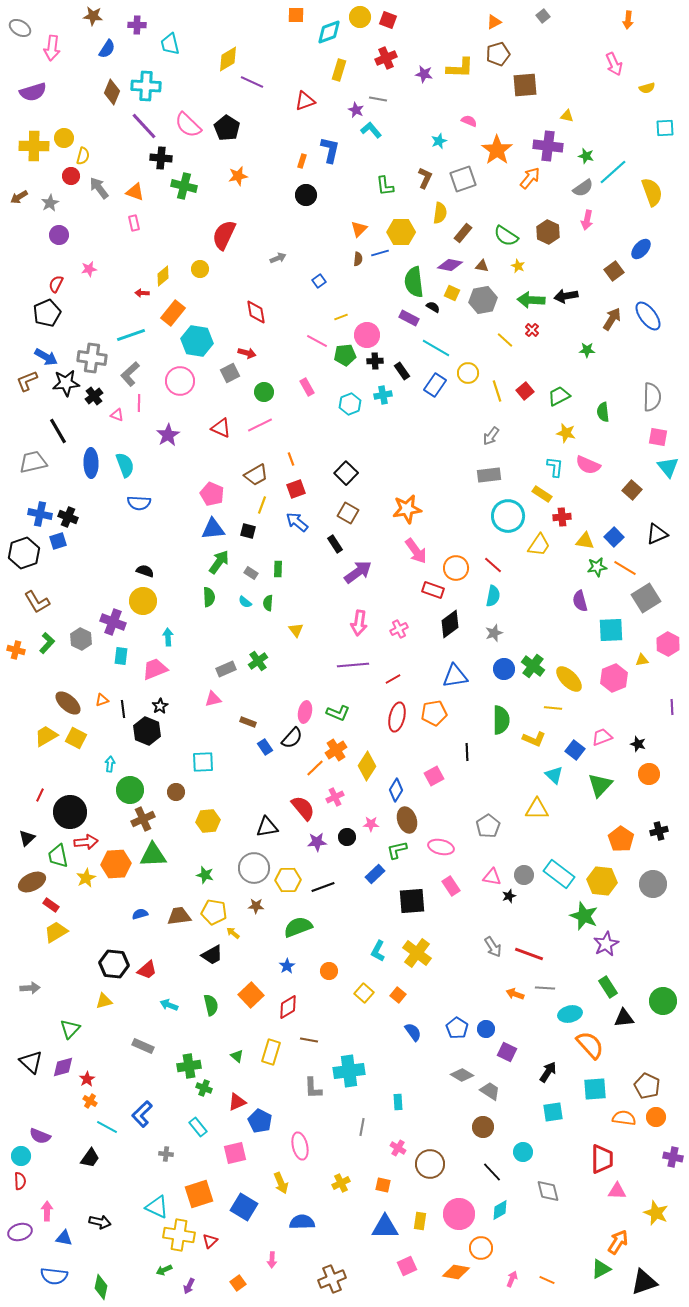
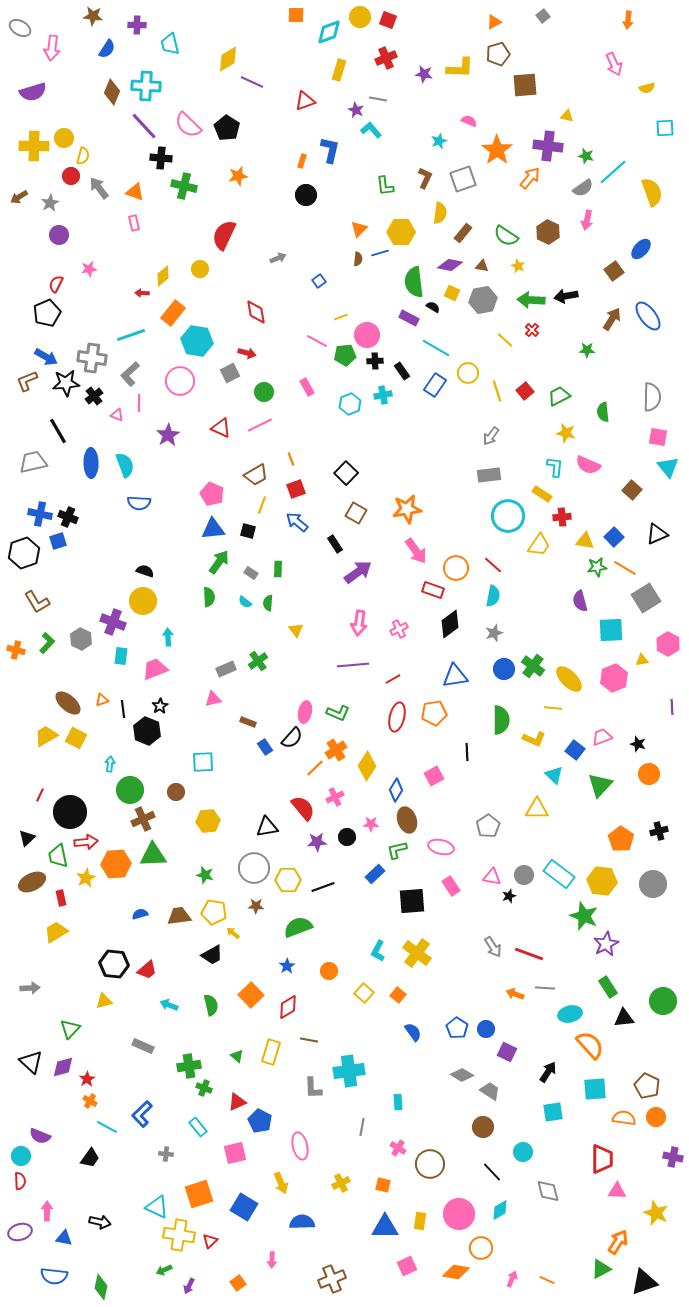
brown square at (348, 513): moved 8 px right
red rectangle at (51, 905): moved 10 px right, 7 px up; rotated 42 degrees clockwise
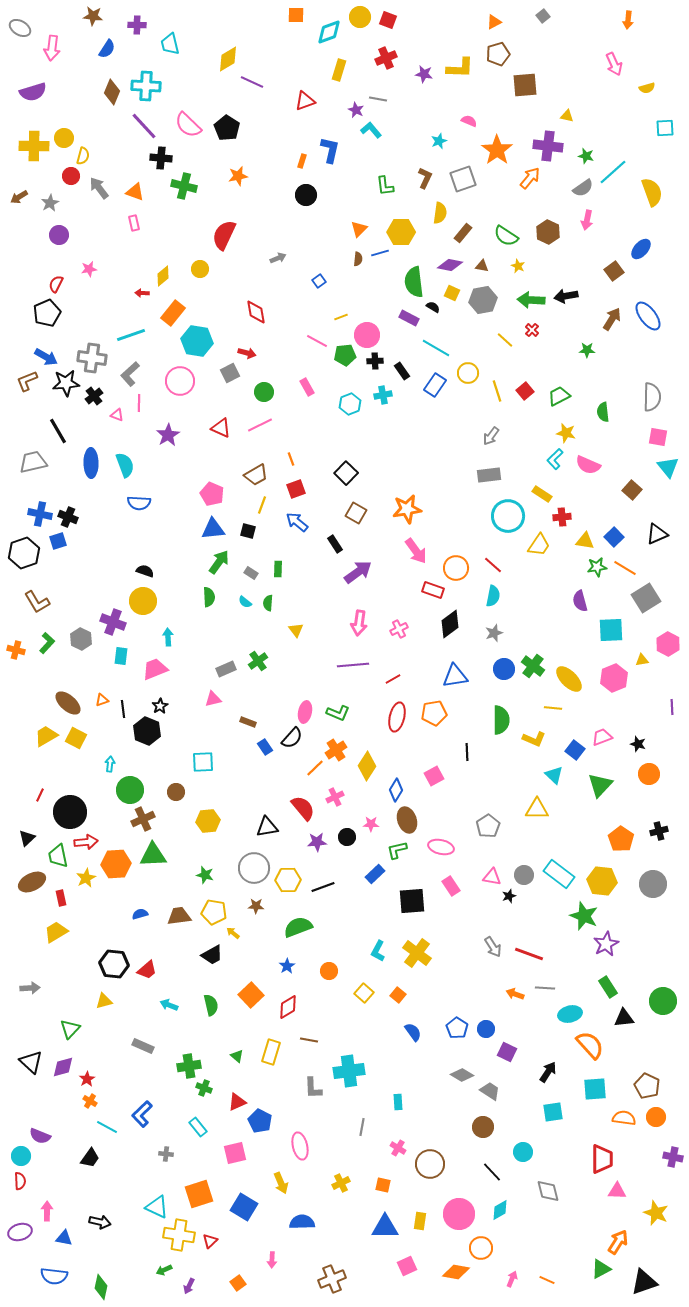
cyan L-shape at (555, 467): moved 8 px up; rotated 140 degrees counterclockwise
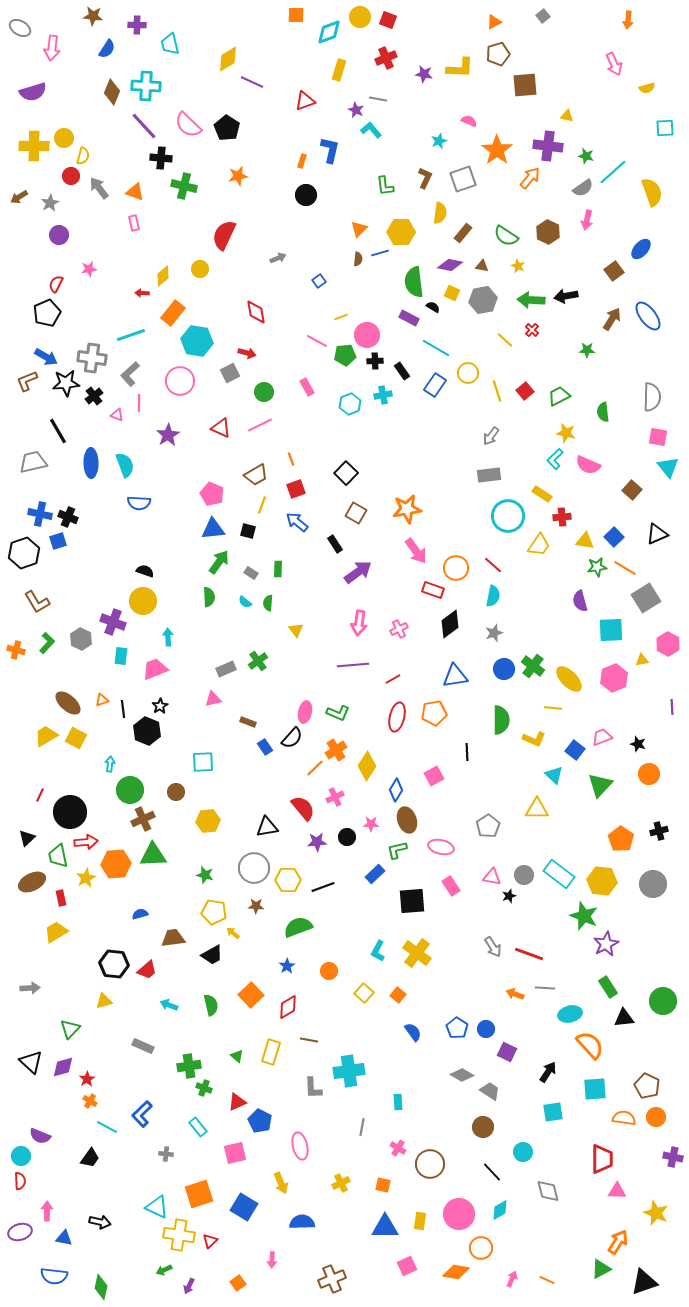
brown trapezoid at (179, 916): moved 6 px left, 22 px down
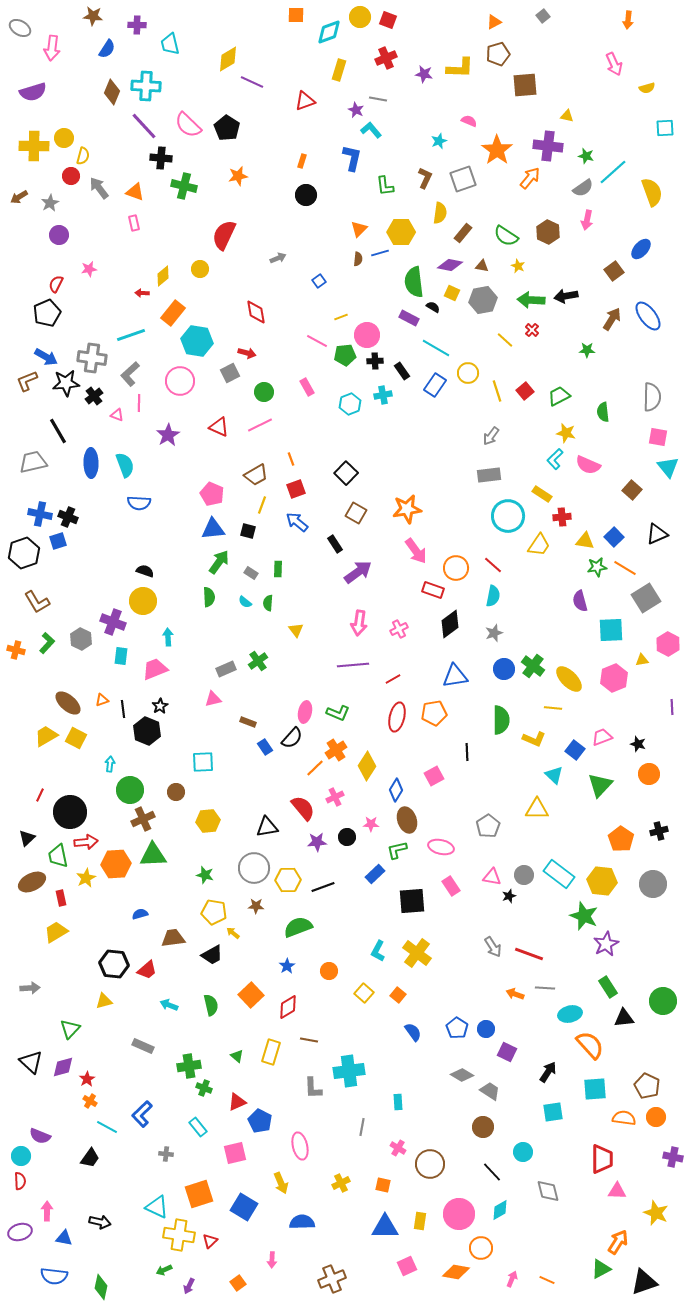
blue L-shape at (330, 150): moved 22 px right, 8 px down
red triangle at (221, 428): moved 2 px left, 1 px up
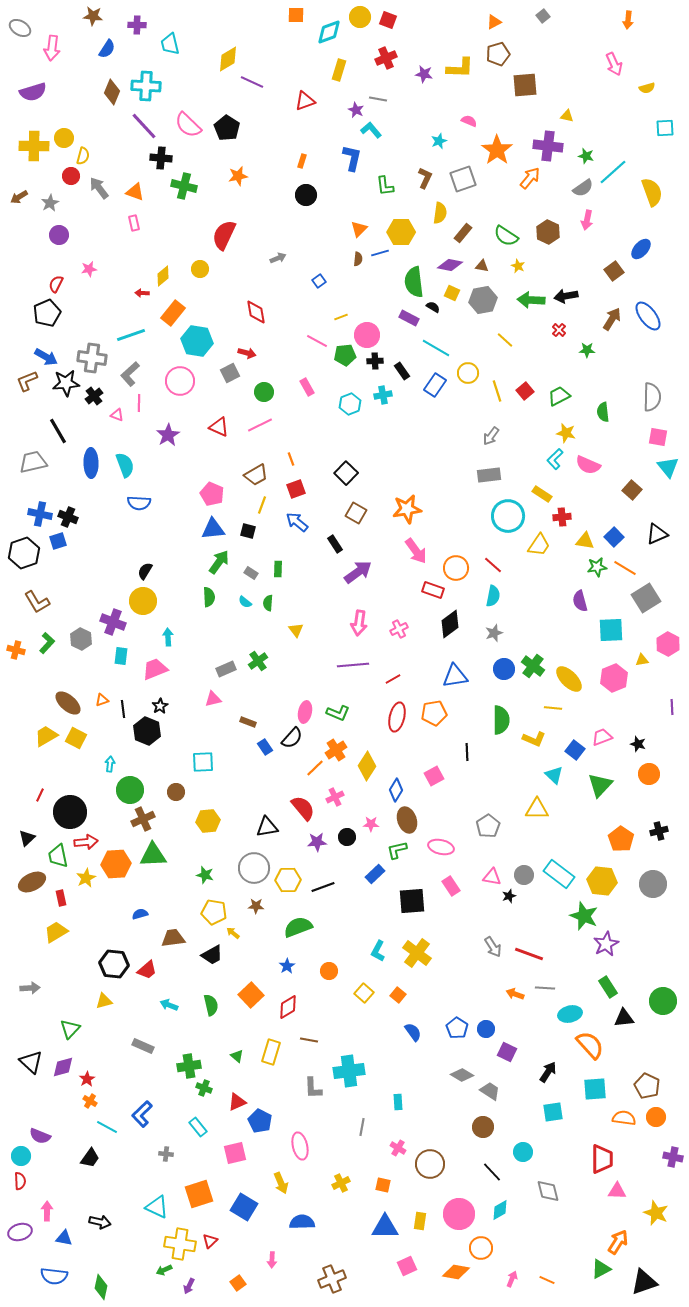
red cross at (532, 330): moved 27 px right
black semicircle at (145, 571): rotated 78 degrees counterclockwise
yellow cross at (179, 1235): moved 1 px right, 9 px down
